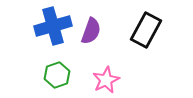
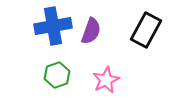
blue cross: rotated 6 degrees clockwise
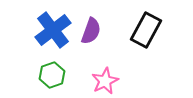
blue cross: moved 4 px down; rotated 27 degrees counterclockwise
green hexagon: moved 5 px left
pink star: moved 1 px left, 1 px down
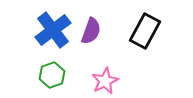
black rectangle: moved 1 px left, 1 px down
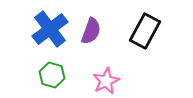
blue cross: moved 3 px left, 1 px up
green hexagon: rotated 25 degrees counterclockwise
pink star: moved 1 px right
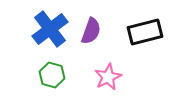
black rectangle: moved 1 px down; rotated 48 degrees clockwise
pink star: moved 2 px right, 4 px up
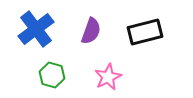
blue cross: moved 14 px left
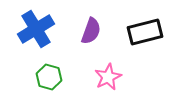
blue cross: rotated 6 degrees clockwise
green hexagon: moved 3 px left, 2 px down
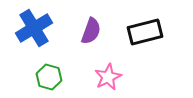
blue cross: moved 2 px left, 1 px up
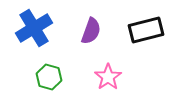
black rectangle: moved 1 px right, 2 px up
pink star: rotated 8 degrees counterclockwise
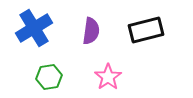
purple semicircle: rotated 12 degrees counterclockwise
green hexagon: rotated 25 degrees counterclockwise
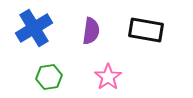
black rectangle: rotated 24 degrees clockwise
